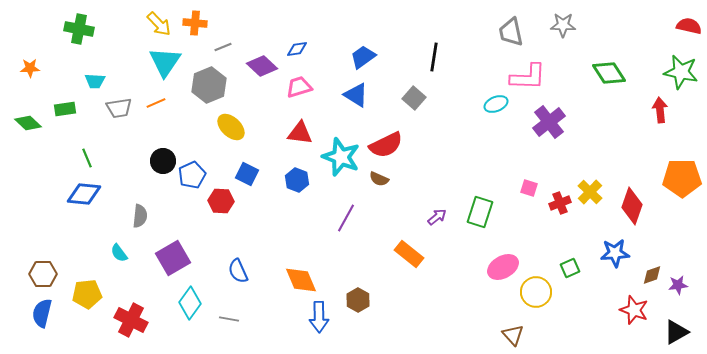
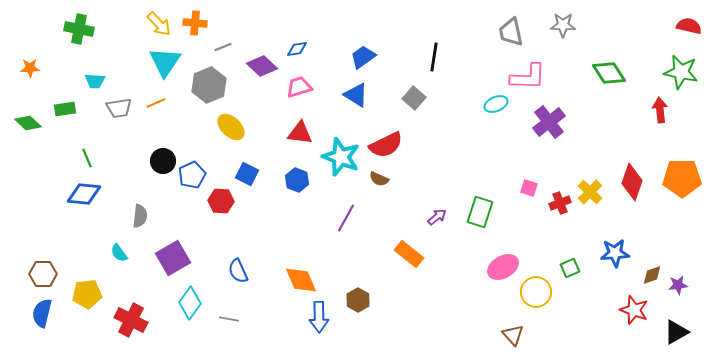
red diamond at (632, 206): moved 24 px up
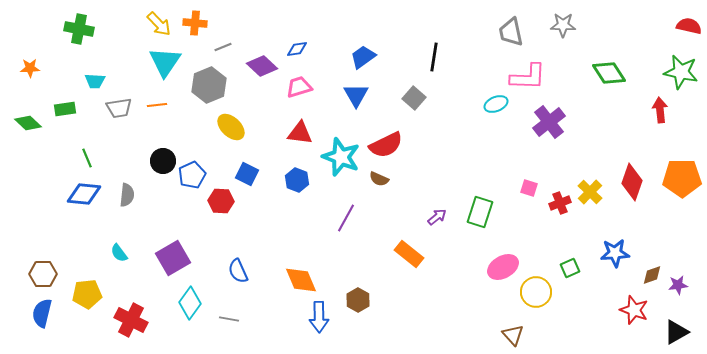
blue triangle at (356, 95): rotated 28 degrees clockwise
orange line at (156, 103): moved 1 px right, 2 px down; rotated 18 degrees clockwise
gray semicircle at (140, 216): moved 13 px left, 21 px up
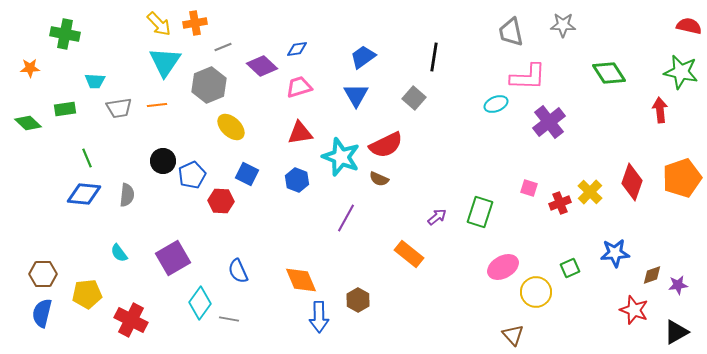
orange cross at (195, 23): rotated 15 degrees counterclockwise
green cross at (79, 29): moved 14 px left, 5 px down
red triangle at (300, 133): rotated 16 degrees counterclockwise
orange pentagon at (682, 178): rotated 18 degrees counterclockwise
cyan diamond at (190, 303): moved 10 px right
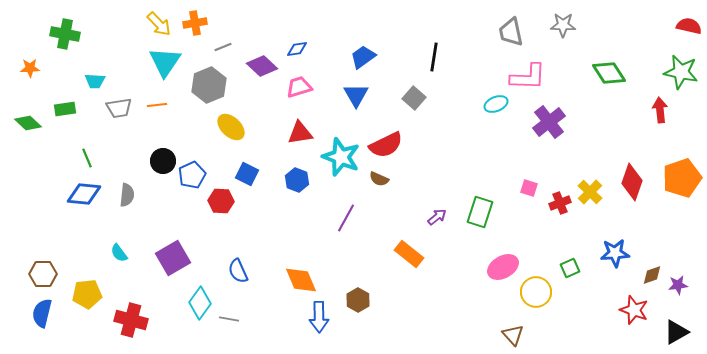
red cross at (131, 320): rotated 12 degrees counterclockwise
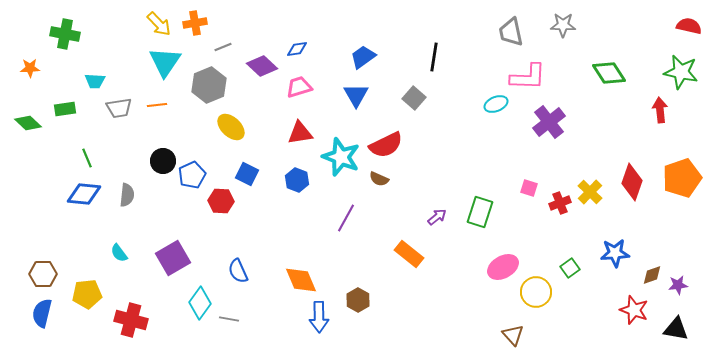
green square at (570, 268): rotated 12 degrees counterclockwise
black triangle at (676, 332): moved 3 px up; rotated 40 degrees clockwise
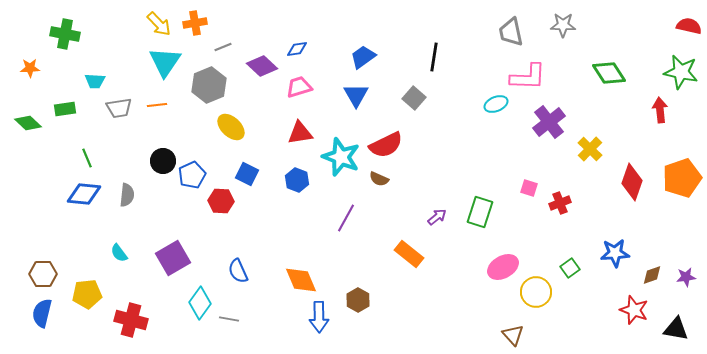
yellow cross at (590, 192): moved 43 px up
purple star at (678, 285): moved 8 px right, 8 px up
